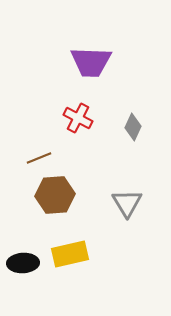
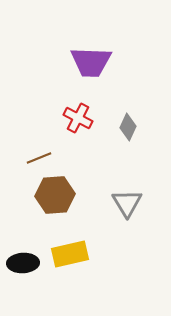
gray diamond: moved 5 px left
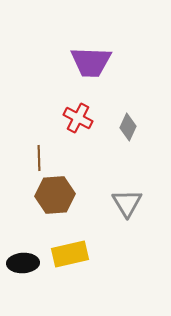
brown line: rotated 70 degrees counterclockwise
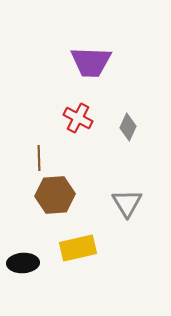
yellow rectangle: moved 8 px right, 6 px up
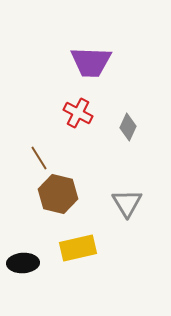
red cross: moved 5 px up
brown line: rotated 30 degrees counterclockwise
brown hexagon: moved 3 px right, 1 px up; rotated 18 degrees clockwise
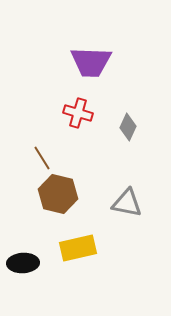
red cross: rotated 12 degrees counterclockwise
brown line: moved 3 px right
gray triangle: rotated 48 degrees counterclockwise
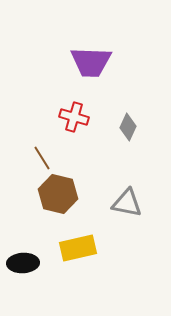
red cross: moved 4 px left, 4 px down
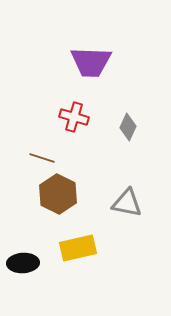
brown line: rotated 40 degrees counterclockwise
brown hexagon: rotated 12 degrees clockwise
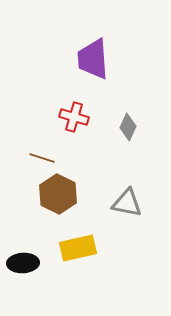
purple trapezoid: moved 2 px right, 3 px up; rotated 84 degrees clockwise
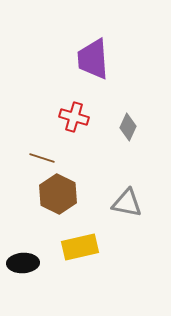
yellow rectangle: moved 2 px right, 1 px up
